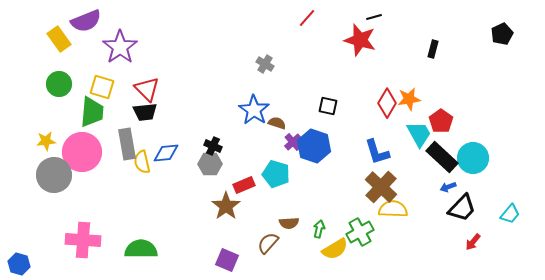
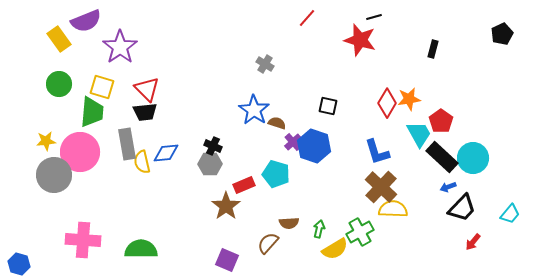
pink circle at (82, 152): moved 2 px left
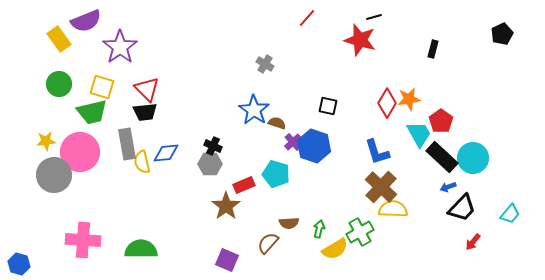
green trapezoid at (92, 112): rotated 72 degrees clockwise
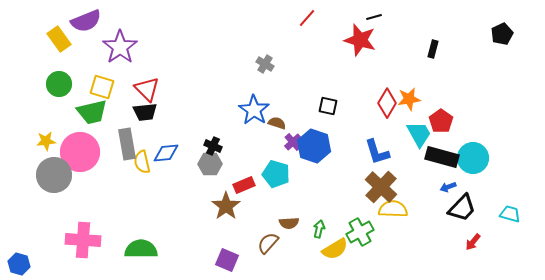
black rectangle at (442, 157): rotated 28 degrees counterclockwise
cyan trapezoid at (510, 214): rotated 115 degrees counterclockwise
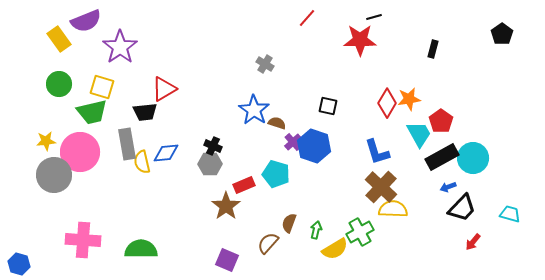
black pentagon at (502, 34): rotated 10 degrees counterclockwise
red star at (360, 40): rotated 16 degrees counterclockwise
red triangle at (147, 89): moved 17 px right; rotated 44 degrees clockwise
black rectangle at (442, 157): rotated 44 degrees counterclockwise
brown semicircle at (289, 223): rotated 114 degrees clockwise
green arrow at (319, 229): moved 3 px left, 1 px down
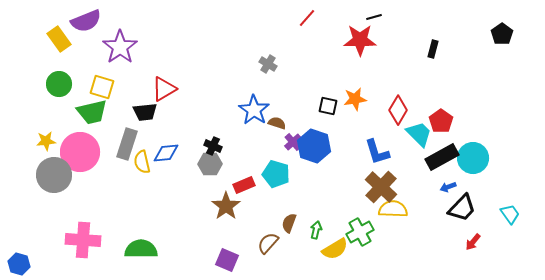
gray cross at (265, 64): moved 3 px right
orange star at (409, 99): moved 54 px left
red diamond at (387, 103): moved 11 px right, 7 px down
cyan trapezoid at (419, 134): rotated 16 degrees counterclockwise
gray rectangle at (127, 144): rotated 28 degrees clockwise
cyan trapezoid at (510, 214): rotated 40 degrees clockwise
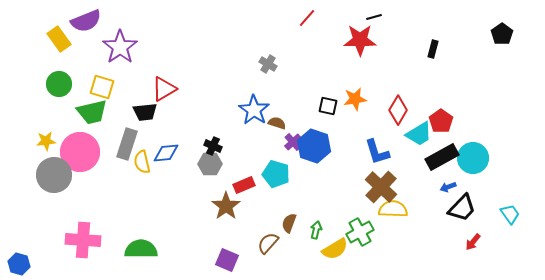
cyan trapezoid at (419, 134): rotated 104 degrees clockwise
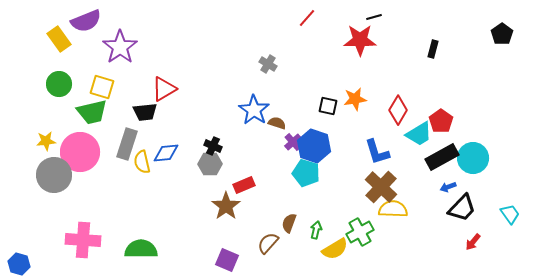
cyan pentagon at (276, 174): moved 30 px right, 1 px up
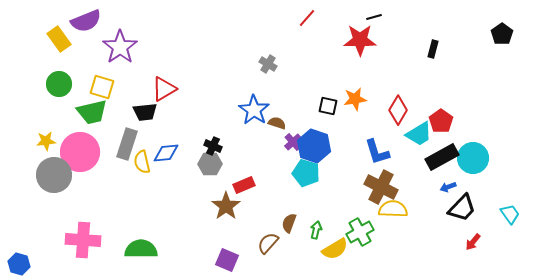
brown cross at (381, 187): rotated 16 degrees counterclockwise
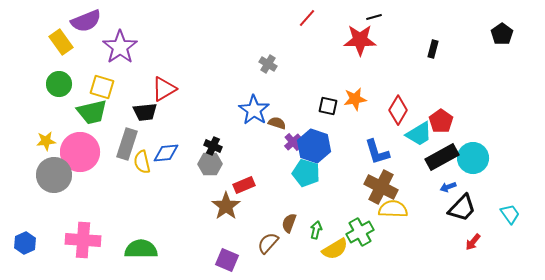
yellow rectangle at (59, 39): moved 2 px right, 3 px down
blue hexagon at (19, 264): moved 6 px right, 21 px up; rotated 20 degrees clockwise
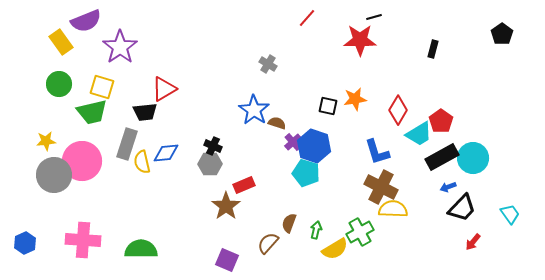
pink circle at (80, 152): moved 2 px right, 9 px down
